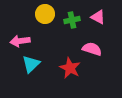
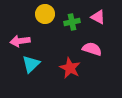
green cross: moved 2 px down
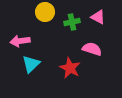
yellow circle: moved 2 px up
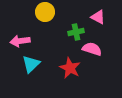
green cross: moved 4 px right, 10 px down
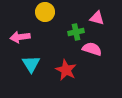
pink triangle: moved 1 px left, 1 px down; rotated 14 degrees counterclockwise
pink arrow: moved 4 px up
cyan triangle: rotated 18 degrees counterclockwise
red star: moved 4 px left, 2 px down
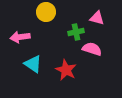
yellow circle: moved 1 px right
cyan triangle: moved 2 px right; rotated 24 degrees counterclockwise
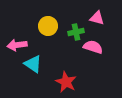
yellow circle: moved 2 px right, 14 px down
pink arrow: moved 3 px left, 8 px down
pink semicircle: moved 1 px right, 2 px up
red star: moved 12 px down
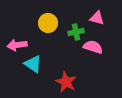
yellow circle: moved 3 px up
